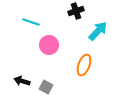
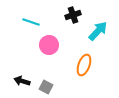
black cross: moved 3 px left, 4 px down
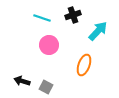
cyan line: moved 11 px right, 4 px up
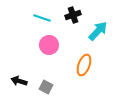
black arrow: moved 3 px left
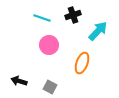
orange ellipse: moved 2 px left, 2 px up
gray square: moved 4 px right
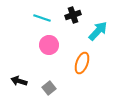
gray square: moved 1 px left, 1 px down; rotated 24 degrees clockwise
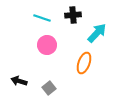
black cross: rotated 14 degrees clockwise
cyan arrow: moved 1 px left, 2 px down
pink circle: moved 2 px left
orange ellipse: moved 2 px right
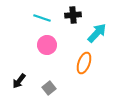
black arrow: rotated 70 degrees counterclockwise
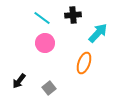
cyan line: rotated 18 degrees clockwise
cyan arrow: moved 1 px right
pink circle: moved 2 px left, 2 px up
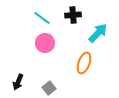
black arrow: moved 1 px left, 1 px down; rotated 14 degrees counterclockwise
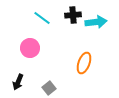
cyan arrow: moved 2 px left, 11 px up; rotated 40 degrees clockwise
pink circle: moved 15 px left, 5 px down
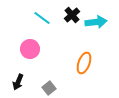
black cross: moved 1 px left; rotated 35 degrees counterclockwise
pink circle: moved 1 px down
